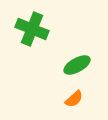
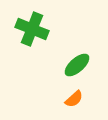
green ellipse: rotated 12 degrees counterclockwise
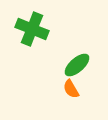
orange semicircle: moved 3 px left, 10 px up; rotated 102 degrees clockwise
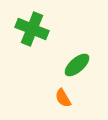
orange semicircle: moved 8 px left, 9 px down
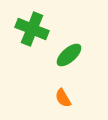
green ellipse: moved 8 px left, 10 px up
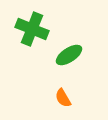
green ellipse: rotated 8 degrees clockwise
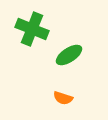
orange semicircle: rotated 42 degrees counterclockwise
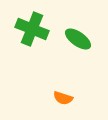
green ellipse: moved 9 px right, 16 px up; rotated 68 degrees clockwise
